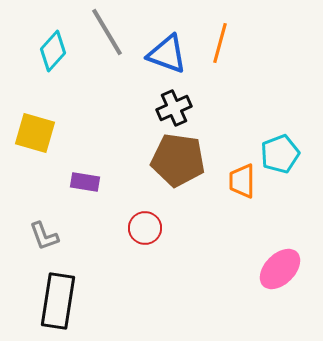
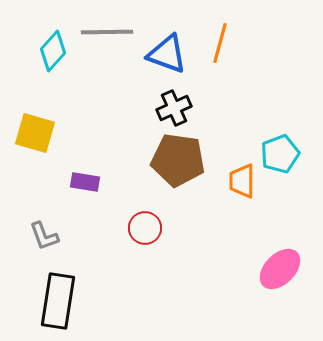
gray line: rotated 60 degrees counterclockwise
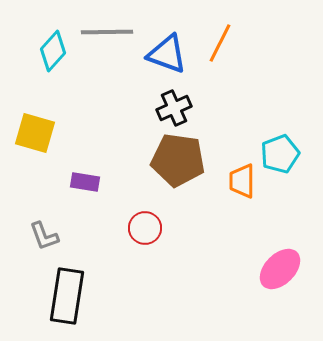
orange line: rotated 12 degrees clockwise
black rectangle: moved 9 px right, 5 px up
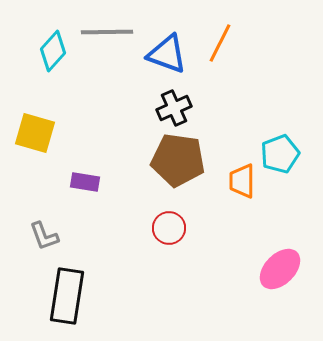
red circle: moved 24 px right
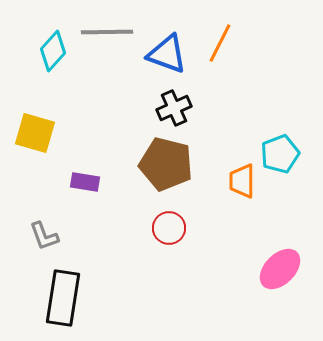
brown pentagon: moved 12 px left, 4 px down; rotated 6 degrees clockwise
black rectangle: moved 4 px left, 2 px down
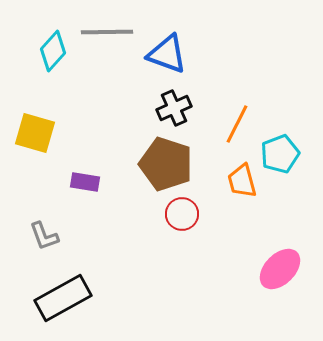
orange line: moved 17 px right, 81 px down
brown pentagon: rotated 4 degrees clockwise
orange trapezoid: rotated 15 degrees counterclockwise
red circle: moved 13 px right, 14 px up
black rectangle: rotated 52 degrees clockwise
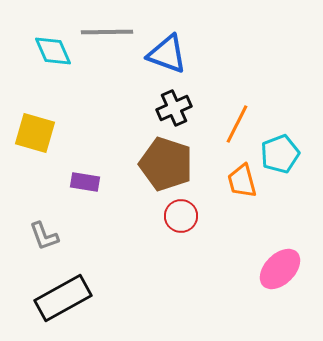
cyan diamond: rotated 66 degrees counterclockwise
red circle: moved 1 px left, 2 px down
